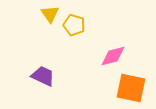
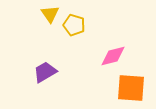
purple trapezoid: moved 2 px right, 4 px up; rotated 55 degrees counterclockwise
orange square: rotated 8 degrees counterclockwise
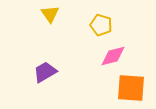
yellow pentagon: moved 27 px right
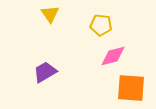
yellow pentagon: rotated 10 degrees counterclockwise
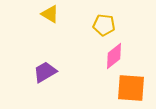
yellow triangle: rotated 24 degrees counterclockwise
yellow pentagon: moved 3 px right
pink diamond: moved 1 px right; rotated 24 degrees counterclockwise
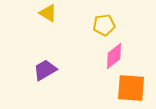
yellow triangle: moved 2 px left, 1 px up
yellow pentagon: rotated 15 degrees counterclockwise
purple trapezoid: moved 2 px up
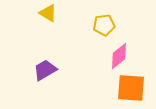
pink diamond: moved 5 px right
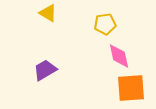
yellow pentagon: moved 1 px right, 1 px up
pink diamond: rotated 64 degrees counterclockwise
orange square: rotated 8 degrees counterclockwise
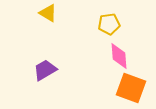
yellow pentagon: moved 4 px right
pink diamond: rotated 8 degrees clockwise
orange square: rotated 24 degrees clockwise
